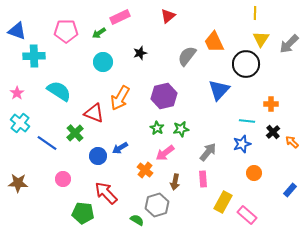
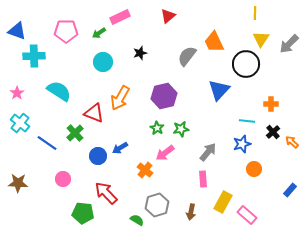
orange circle at (254, 173): moved 4 px up
brown arrow at (175, 182): moved 16 px right, 30 px down
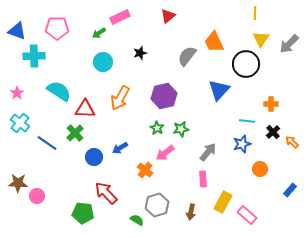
pink pentagon at (66, 31): moved 9 px left, 3 px up
red triangle at (94, 113): moved 9 px left, 4 px up; rotated 20 degrees counterclockwise
blue circle at (98, 156): moved 4 px left, 1 px down
orange circle at (254, 169): moved 6 px right
pink circle at (63, 179): moved 26 px left, 17 px down
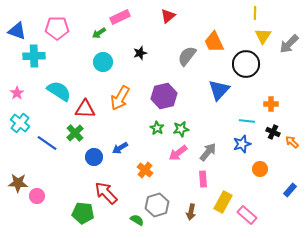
yellow triangle at (261, 39): moved 2 px right, 3 px up
black cross at (273, 132): rotated 24 degrees counterclockwise
pink arrow at (165, 153): moved 13 px right
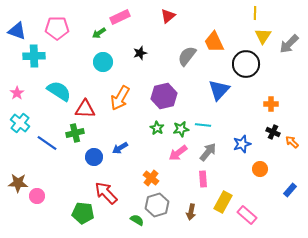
cyan line at (247, 121): moved 44 px left, 4 px down
green cross at (75, 133): rotated 30 degrees clockwise
orange cross at (145, 170): moved 6 px right, 8 px down
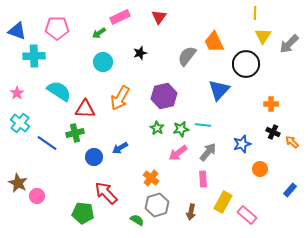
red triangle at (168, 16): moved 9 px left, 1 px down; rotated 14 degrees counterclockwise
brown star at (18, 183): rotated 24 degrees clockwise
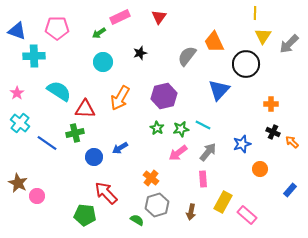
cyan line at (203, 125): rotated 21 degrees clockwise
green pentagon at (83, 213): moved 2 px right, 2 px down
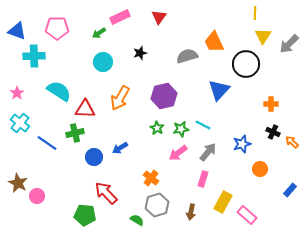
gray semicircle at (187, 56): rotated 35 degrees clockwise
pink rectangle at (203, 179): rotated 21 degrees clockwise
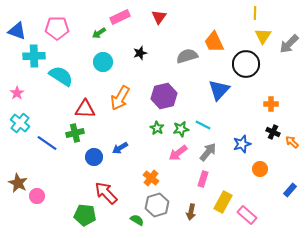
cyan semicircle at (59, 91): moved 2 px right, 15 px up
